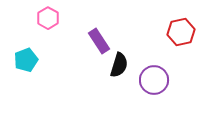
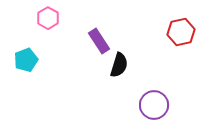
purple circle: moved 25 px down
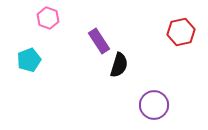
pink hexagon: rotated 10 degrees counterclockwise
cyan pentagon: moved 3 px right
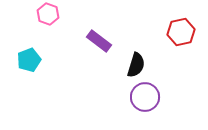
pink hexagon: moved 4 px up
purple rectangle: rotated 20 degrees counterclockwise
black semicircle: moved 17 px right
purple circle: moved 9 px left, 8 px up
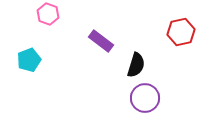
purple rectangle: moved 2 px right
purple circle: moved 1 px down
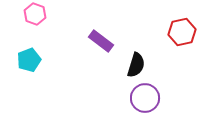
pink hexagon: moved 13 px left
red hexagon: moved 1 px right
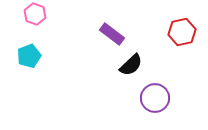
purple rectangle: moved 11 px right, 7 px up
cyan pentagon: moved 4 px up
black semicircle: moved 5 px left; rotated 30 degrees clockwise
purple circle: moved 10 px right
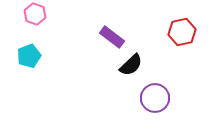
purple rectangle: moved 3 px down
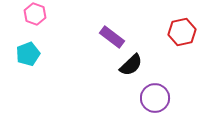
cyan pentagon: moved 1 px left, 2 px up
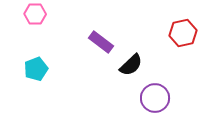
pink hexagon: rotated 20 degrees counterclockwise
red hexagon: moved 1 px right, 1 px down
purple rectangle: moved 11 px left, 5 px down
cyan pentagon: moved 8 px right, 15 px down
